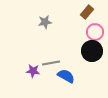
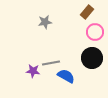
black circle: moved 7 px down
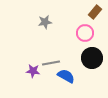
brown rectangle: moved 8 px right
pink circle: moved 10 px left, 1 px down
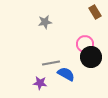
brown rectangle: rotated 72 degrees counterclockwise
pink circle: moved 11 px down
black circle: moved 1 px left, 1 px up
purple star: moved 7 px right, 12 px down
blue semicircle: moved 2 px up
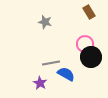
brown rectangle: moved 6 px left
gray star: rotated 24 degrees clockwise
purple star: rotated 24 degrees clockwise
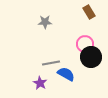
gray star: rotated 16 degrees counterclockwise
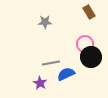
blue semicircle: rotated 54 degrees counterclockwise
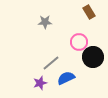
pink circle: moved 6 px left, 2 px up
black circle: moved 2 px right
gray line: rotated 30 degrees counterclockwise
blue semicircle: moved 4 px down
purple star: rotated 24 degrees clockwise
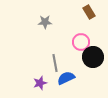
pink circle: moved 2 px right
gray line: moved 4 px right; rotated 60 degrees counterclockwise
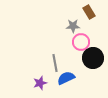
gray star: moved 28 px right, 4 px down
black circle: moved 1 px down
